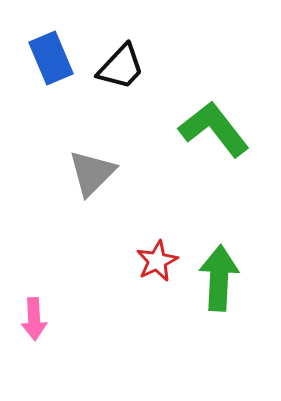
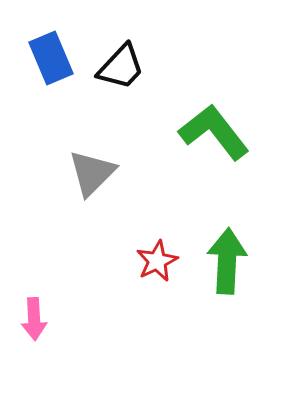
green L-shape: moved 3 px down
green arrow: moved 8 px right, 17 px up
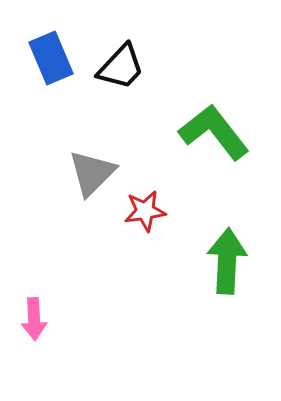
red star: moved 12 px left, 50 px up; rotated 18 degrees clockwise
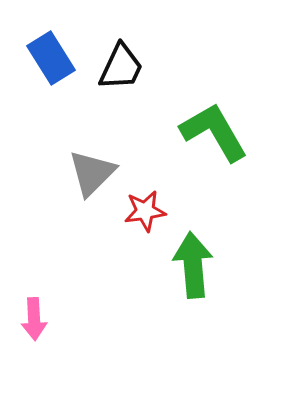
blue rectangle: rotated 9 degrees counterclockwise
black trapezoid: rotated 18 degrees counterclockwise
green L-shape: rotated 8 degrees clockwise
green arrow: moved 34 px left, 4 px down; rotated 8 degrees counterclockwise
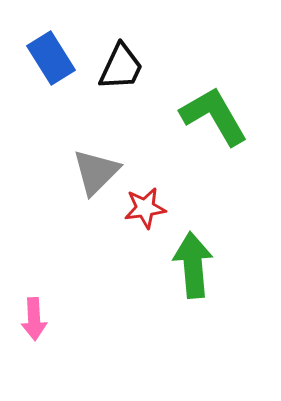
green L-shape: moved 16 px up
gray triangle: moved 4 px right, 1 px up
red star: moved 3 px up
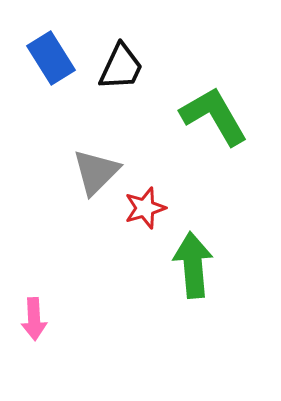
red star: rotated 9 degrees counterclockwise
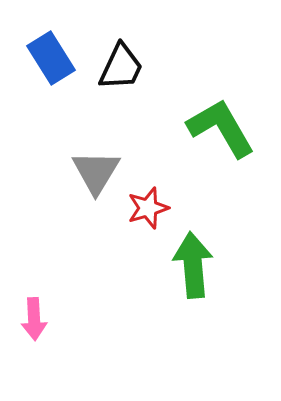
green L-shape: moved 7 px right, 12 px down
gray triangle: rotated 14 degrees counterclockwise
red star: moved 3 px right
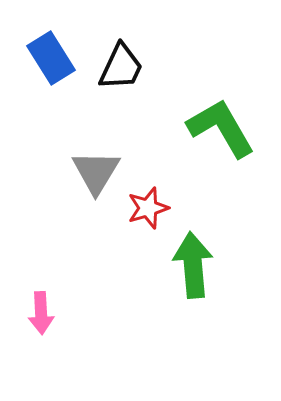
pink arrow: moved 7 px right, 6 px up
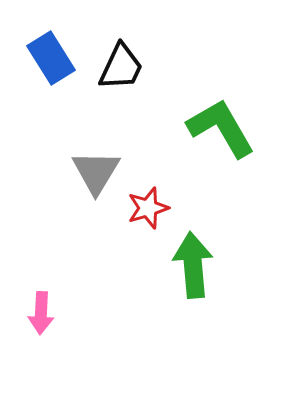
pink arrow: rotated 6 degrees clockwise
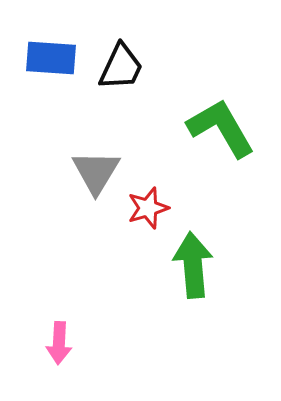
blue rectangle: rotated 54 degrees counterclockwise
pink arrow: moved 18 px right, 30 px down
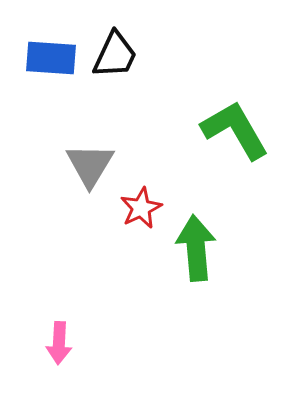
black trapezoid: moved 6 px left, 12 px up
green L-shape: moved 14 px right, 2 px down
gray triangle: moved 6 px left, 7 px up
red star: moved 7 px left; rotated 9 degrees counterclockwise
green arrow: moved 3 px right, 17 px up
